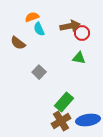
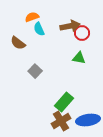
gray square: moved 4 px left, 1 px up
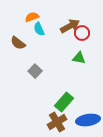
brown arrow: rotated 18 degrees counterclockwise
brown cross: moved 4 px left, 1 px down
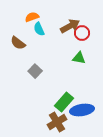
blue ellipse: moved 6 px left, 10 px up
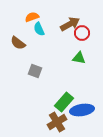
brown arrow: moved 2 px up
gray square: rotated 24 degrees counterclockwise
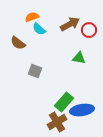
cyan semicircle: rotated 24 degrees counterclockwise
red circle: moved 7 px right, 3 px up
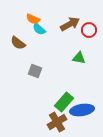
orange semicircle: moved 1 px right, 2 px down; rotated 136 degrees counterclockwise
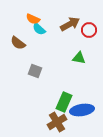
green rectangle: rotated 18 degrees counterclockwise
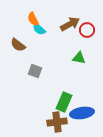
orange semicircle: rotated 40 degrees clockwise
red circle: moved 2 px left
brown semicircle: moved 2 px down
blue ellipse: moved 3 px down
brown cross: rotated 24 degrees clockwise
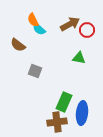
orange semicircle: moved 1 px down
blue ellipse: rotated 75 degrees counterclockwise
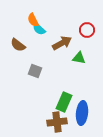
brown arrow: moved 8 px left, 19 px down
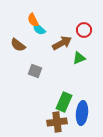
red circle: moved 3 px left
green triangle: rotated 32 degrees counterclockwise
